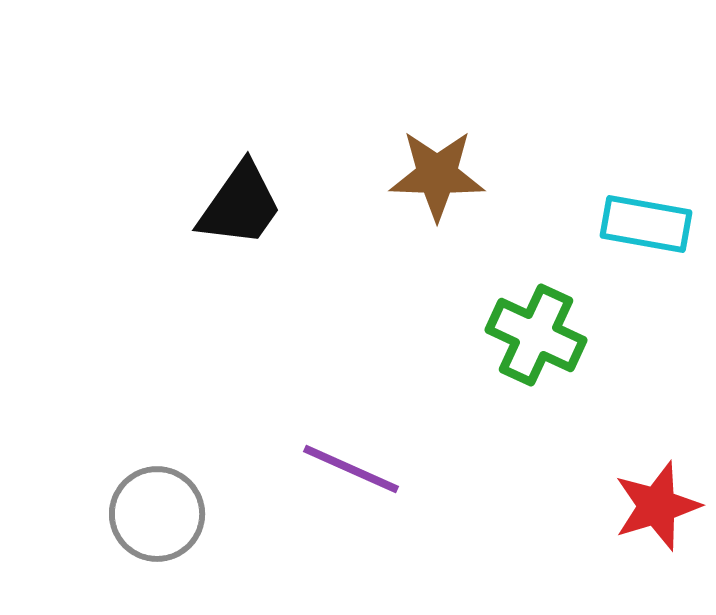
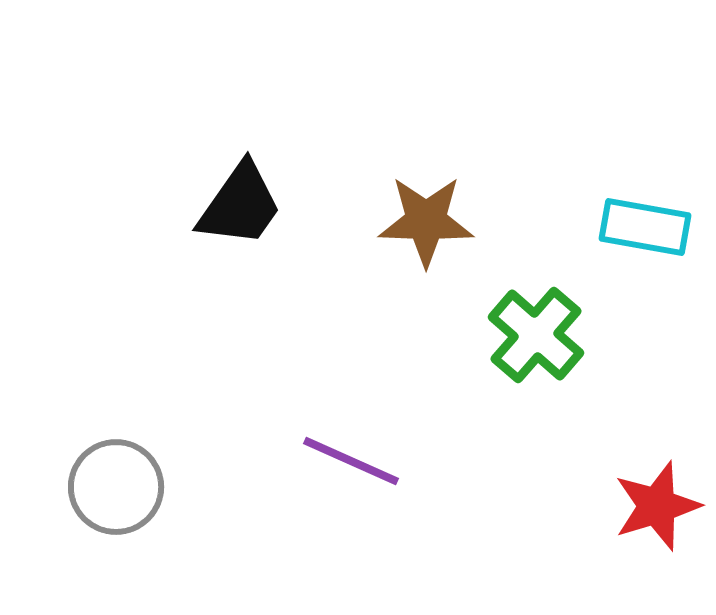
brown star: moved 11 px left, 46 px down
cyan rectangle: moved 1 px left, 3 px down
green cross: rotated 16 degrees clockwise
purple line: moved 8 px up
gray circle: moved 41 px left, 27 px up
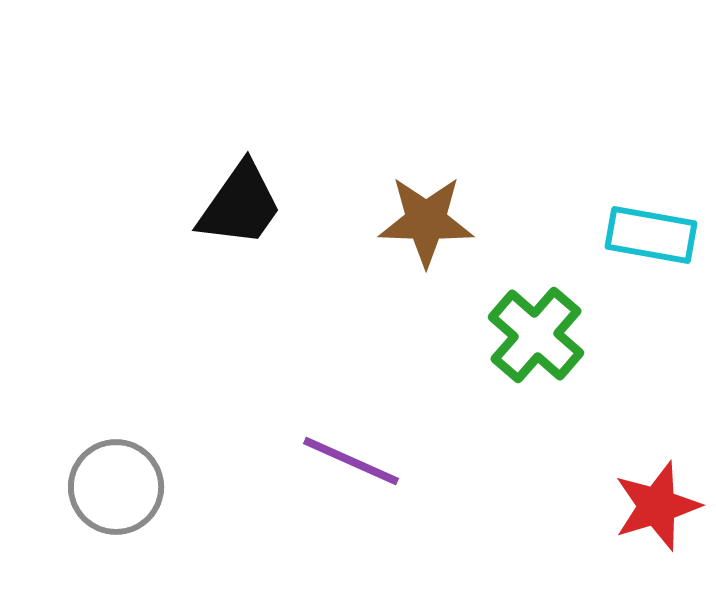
cyan rectangle: moved 6 px right, 8 px down
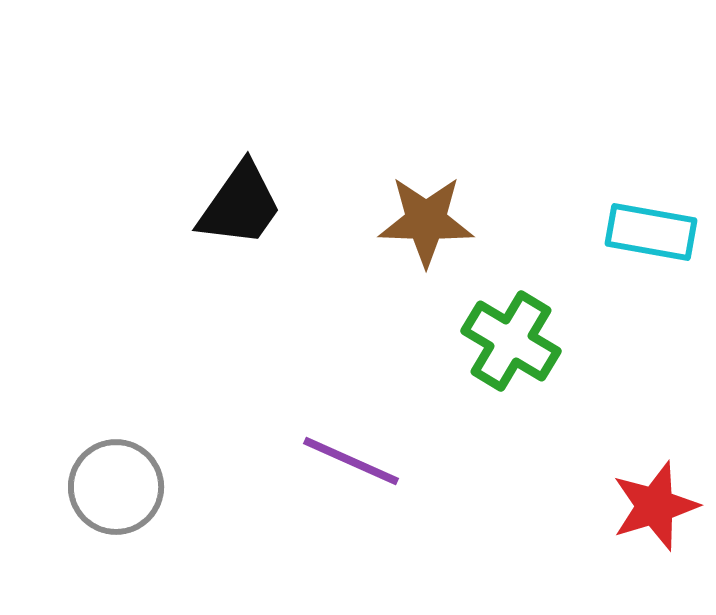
cyan rectangle: moved 3 px up
green cross: moved 25 px left, 6 px down; rotated 10 degrees counterclockwise
red star: moved 2 px left
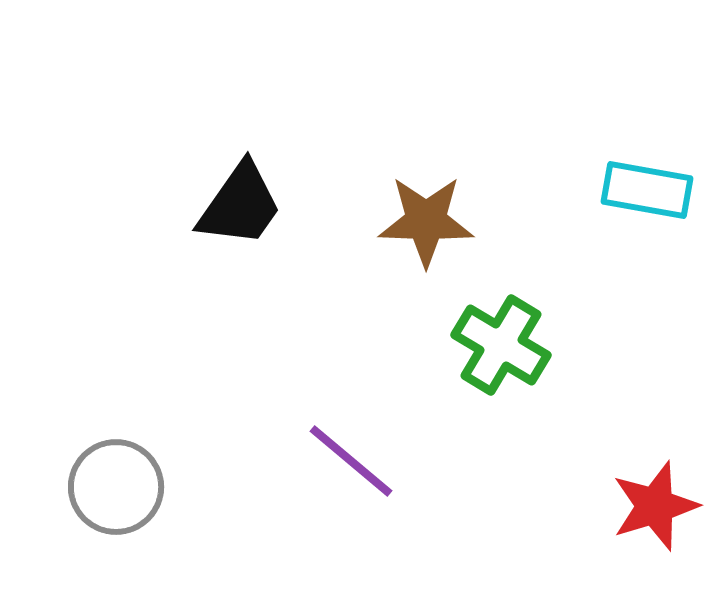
cyan rectangle: moved 4 px left, 42 px up
green cross: moved 10 px left, 4 px down
purple line: rotated 16 degrees clockwise
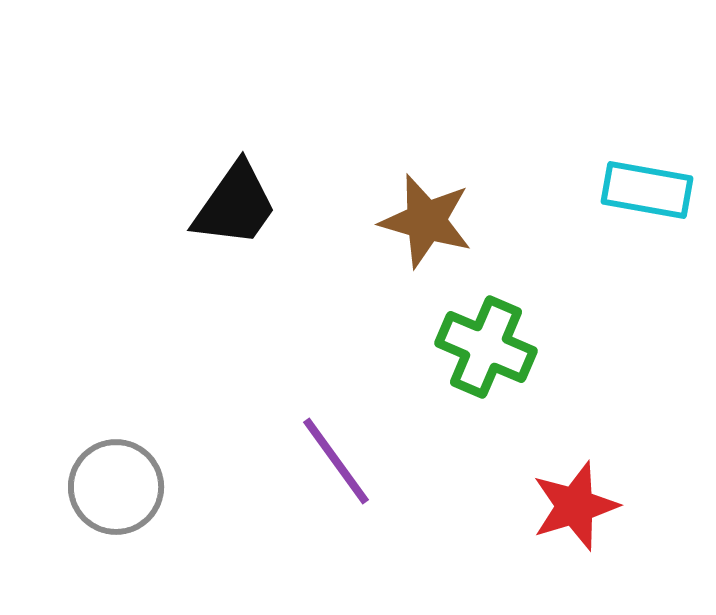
black trapezoid: moved 5 px left
brown star: rotated 14 degrees clockwise
green cross: moved 15 px left, 2 px down; rotated 8 degrees counterclockwise
purple line: moved 15 px left; rotated 14 degrees clockwise
red star: moved 80 px left
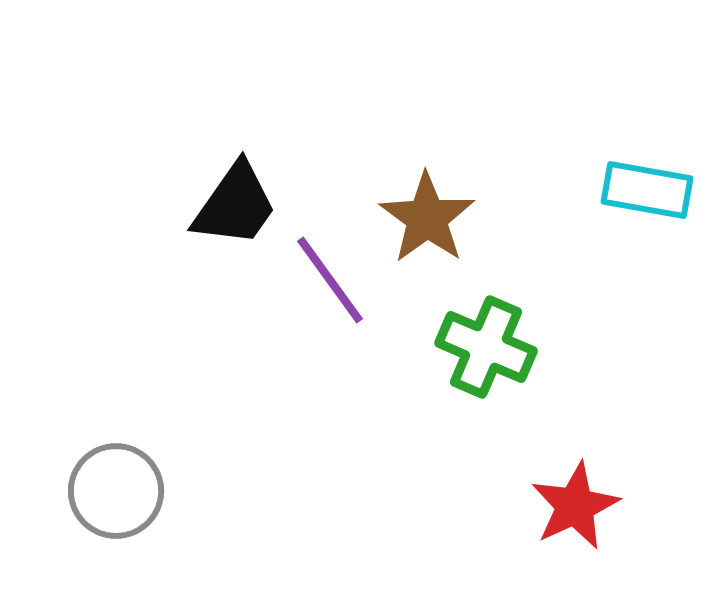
brown star: moved 1 px right, 3 px up; rotated 20 degrees clockwise
purple line: moved 6 px left, 181 px up
gray circle: moved 4 px down
red star: rotated 8 degrees counterclockwise
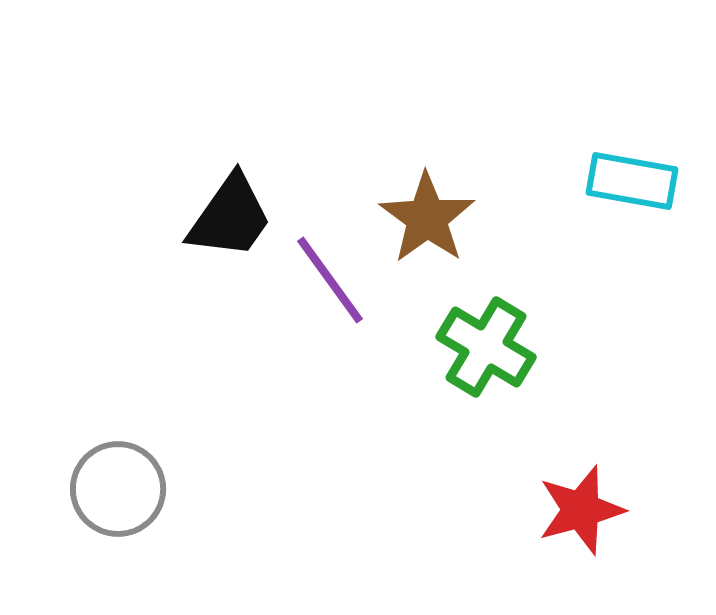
cyan rectangle: moved 15 px left, 9 px up
black trapezoid: moved 5 px left, 12 px down
green cross: rotated 8 degrees clockwise
gray circle: moved 2 px right, 2 px up
red star: moved 6 px right, 4 px down; rotated 10 degrees clockwise
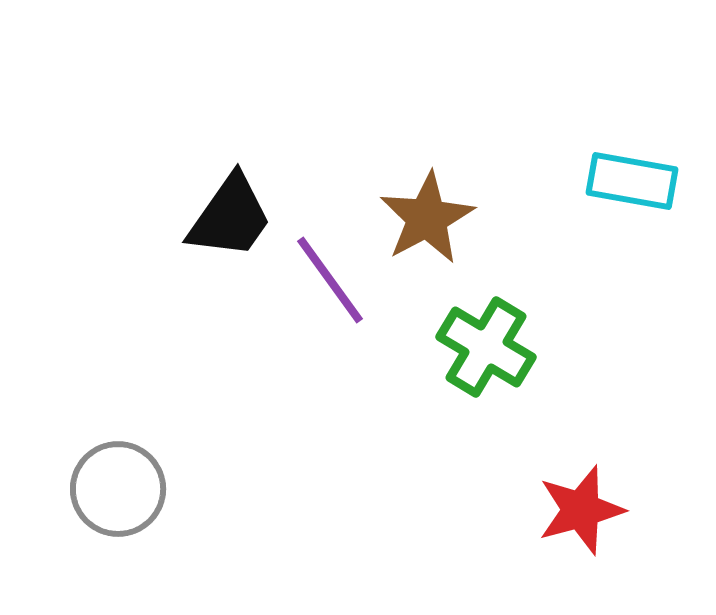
brown star: rotated 8 degrees clockwise
